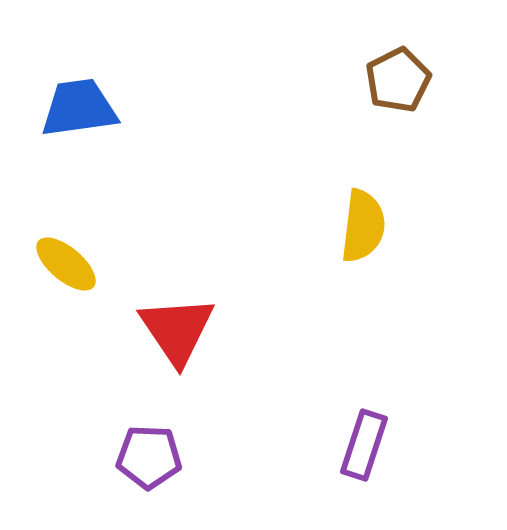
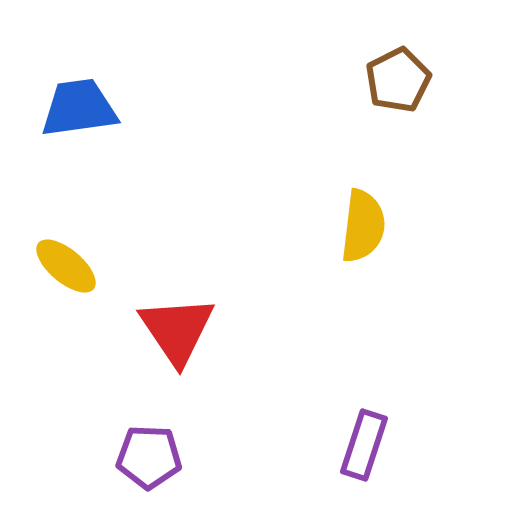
yellow ellipse: moved 2 px down
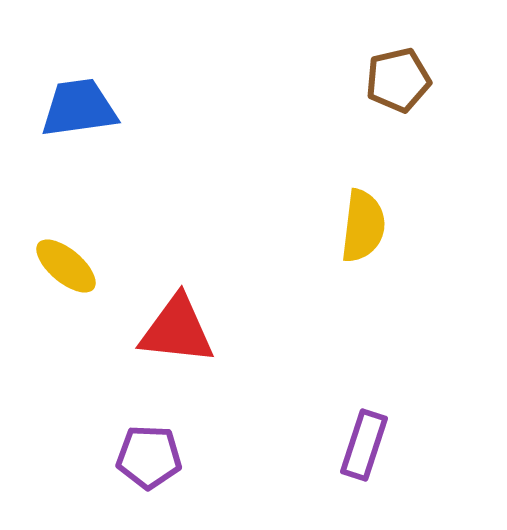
brown pentagon: rotated 14 degrees clockwise
red triangle: rotated 50 degrees counterclockwise
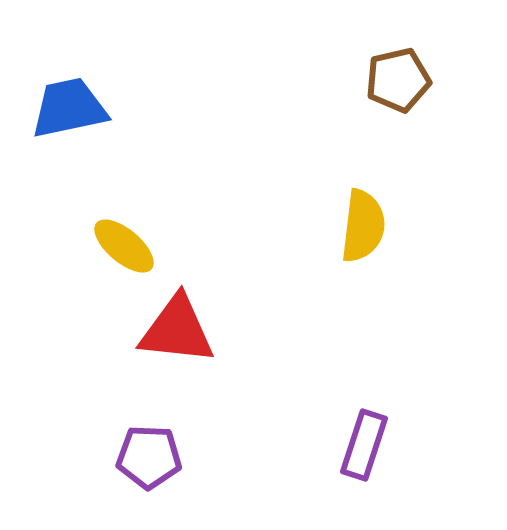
blue trapezoid: moved 10 px left; rotated 4 degrees counterclockwise
yellow ellipse: moved 58 px right, 20 px up
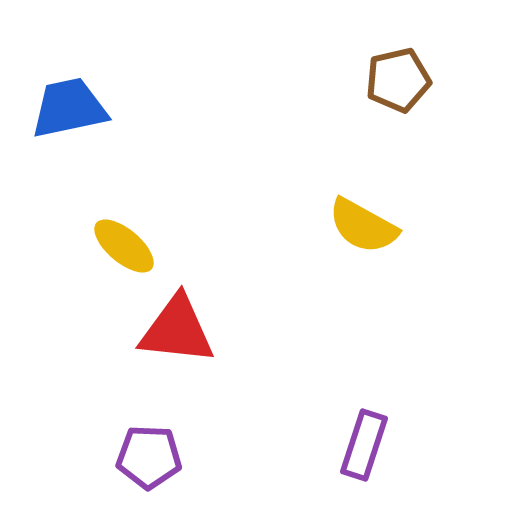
yellow semicircle: rotated 112 degrees clockwise
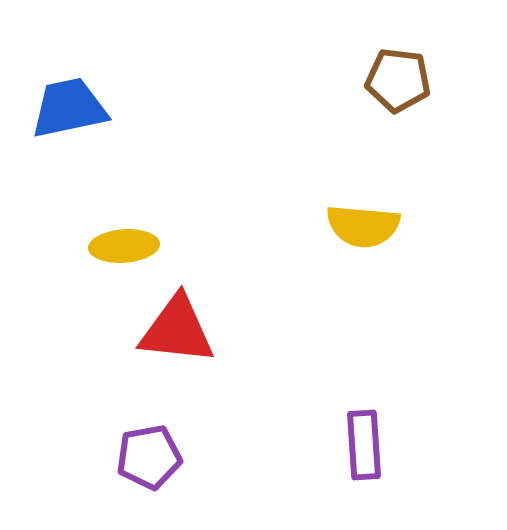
brown pentagon: rotated 20 degrees clockwise
yellow semicircle: rotated 24 degrees counterclockwise
yellow ellipse: rotated 44 degrees counterclockwise
purple rectangle: rotated 22 degrees counterclockwise
purple pentagon: rotated 12 degrees counterclockwise
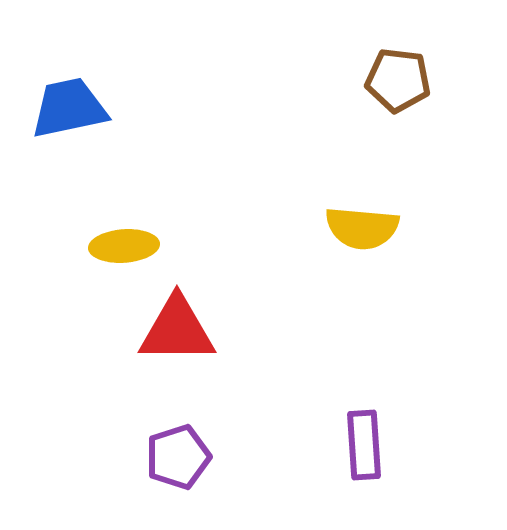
yellow semicircle: moved 1 px left, 2 px down
red triangle: rotated 6 degrees counterclockwise
purple pentagon: moved 29 px right; rotated 8 degrees counterclockwise
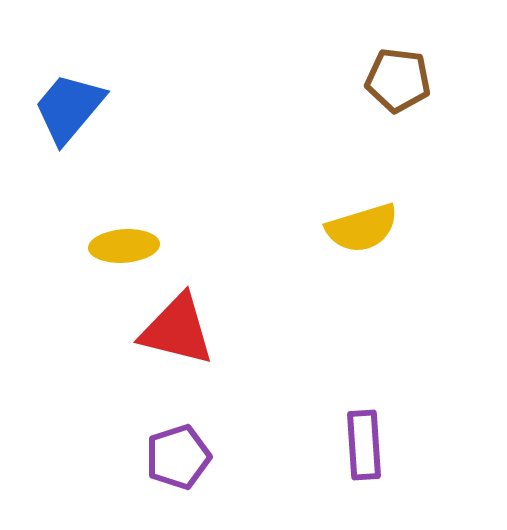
blue trapezoid: rotated 38 degrees counterclockwise
yellow semicircle: rotated 22 degrees counterclockwise
red triangle: rotated 14 degrees clockwise
